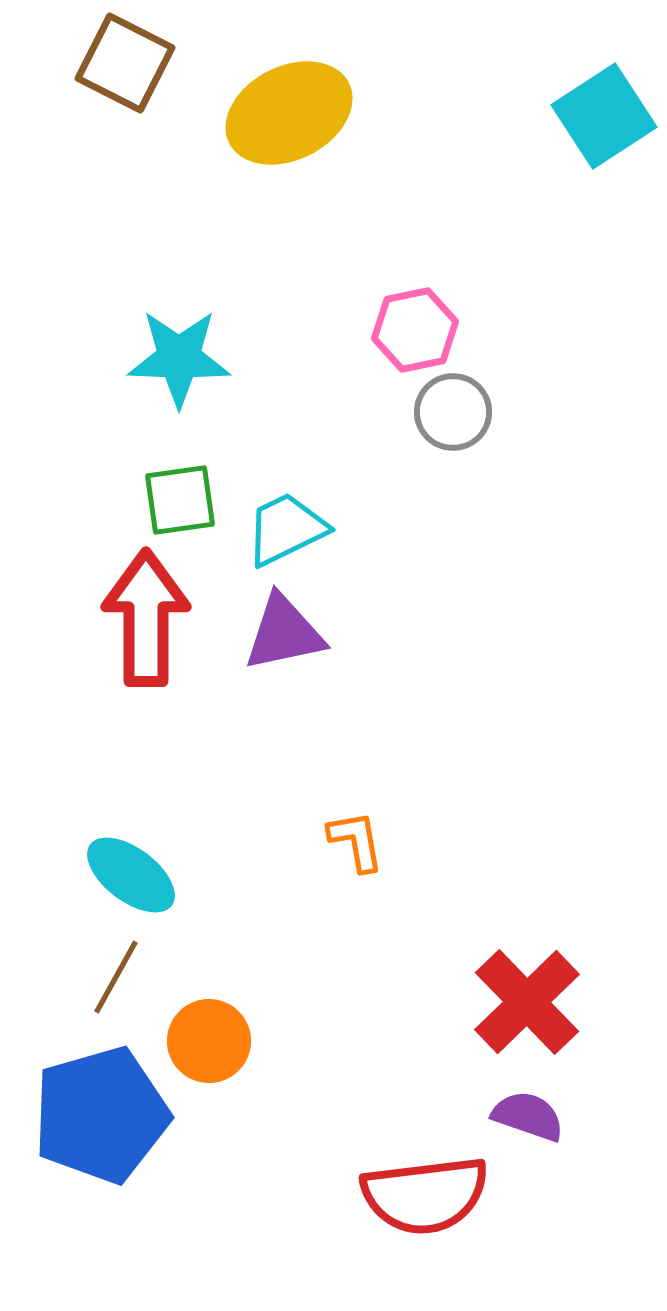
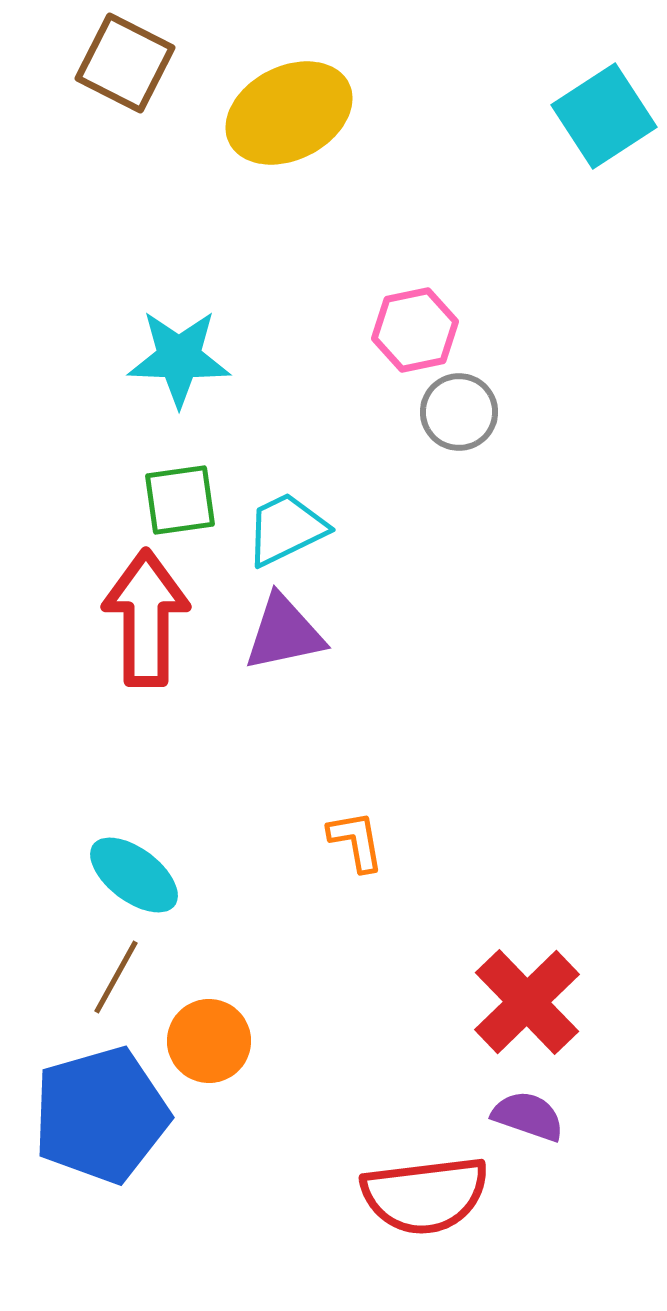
gray circle: moved 6 px right
cyan ellipse: moved 3 px right
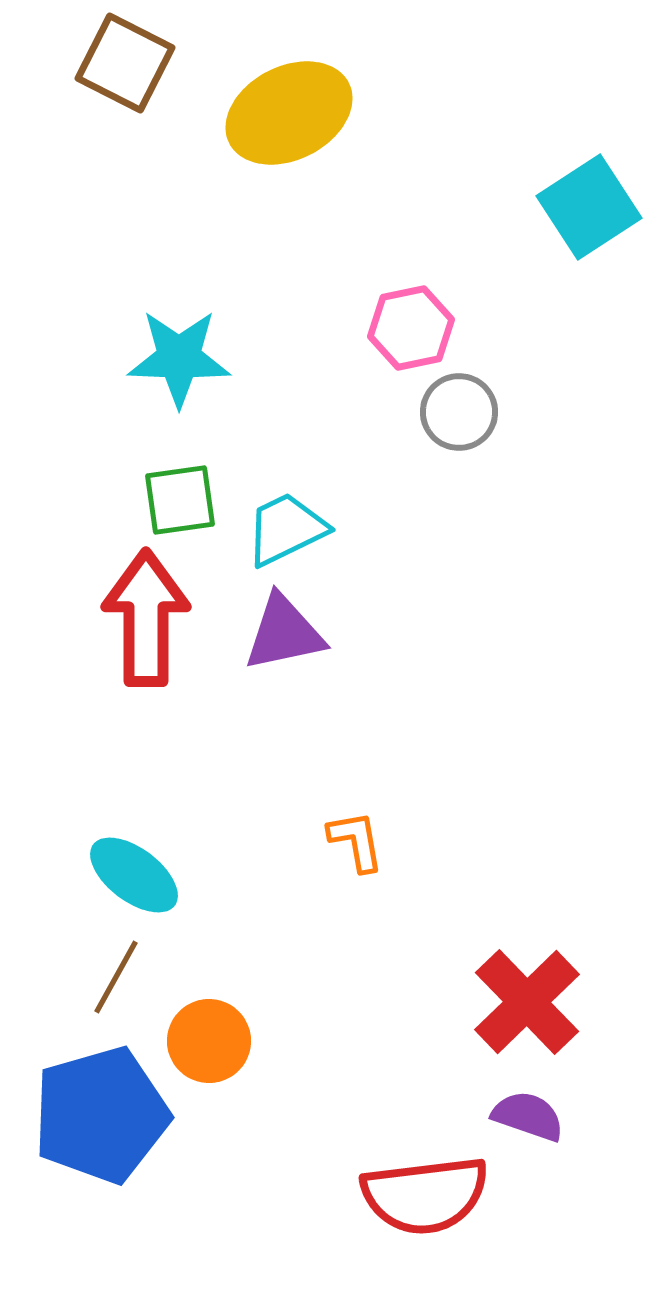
cyan square: moved 15 px left, 91 px down
pink hexagon: moved 4 px left, 2 px up
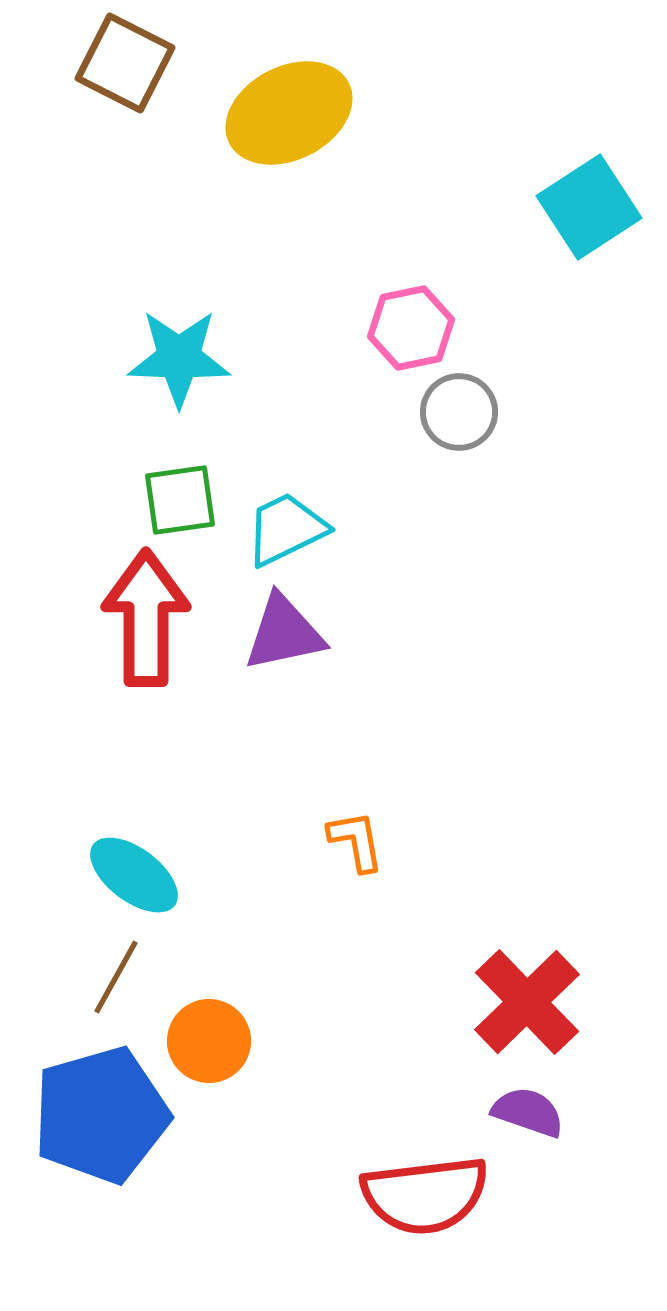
purple semicircle: moved 4 px up
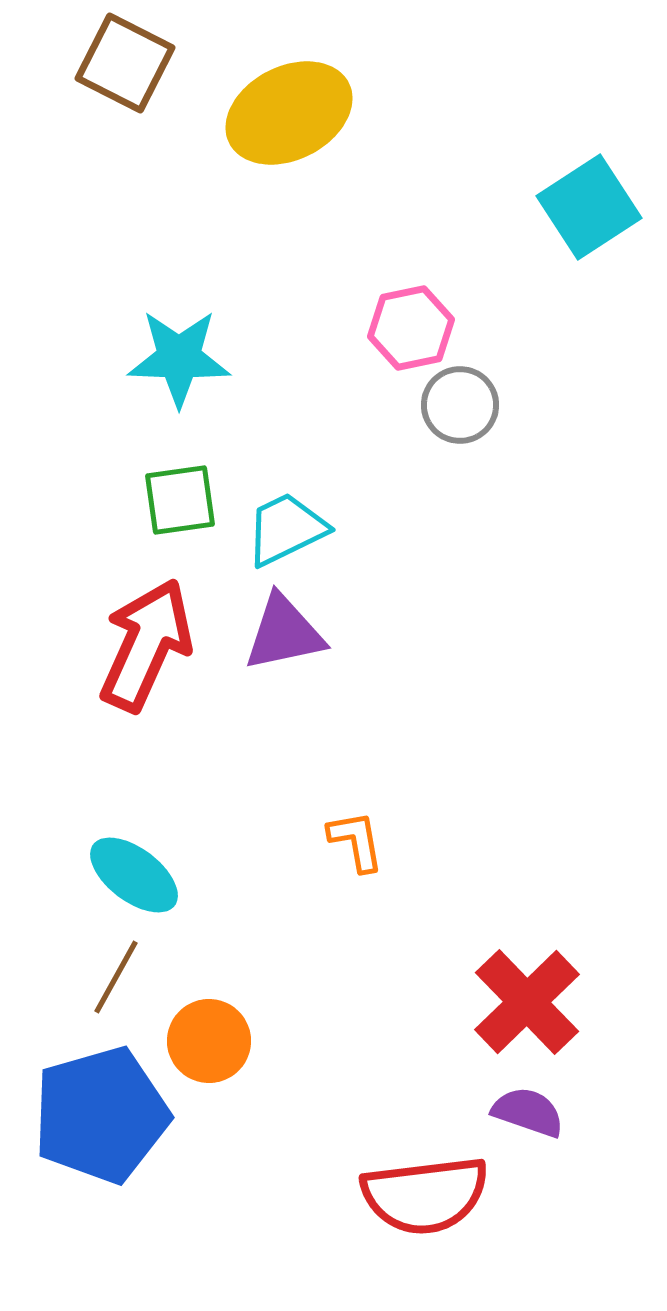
gray circle: moved 1 px right, 7 px up
red arrow: moved 27 px down; rotated 24 degrees clockwise
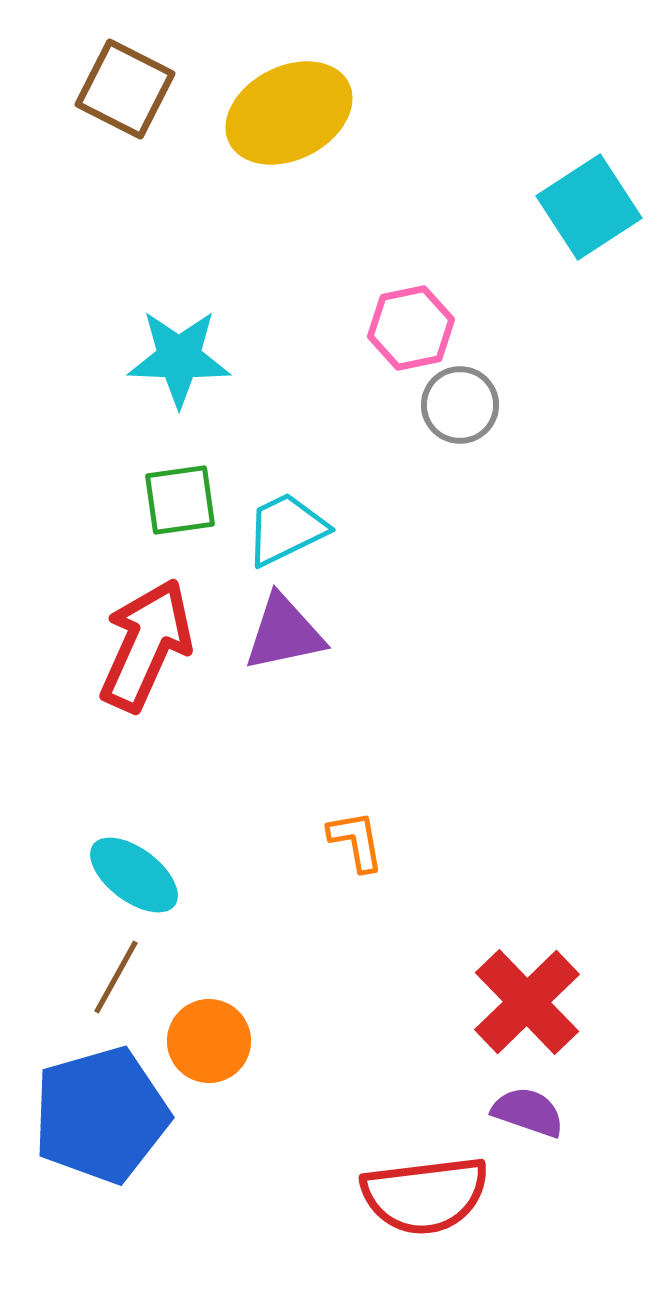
brown square: moved 26 px down
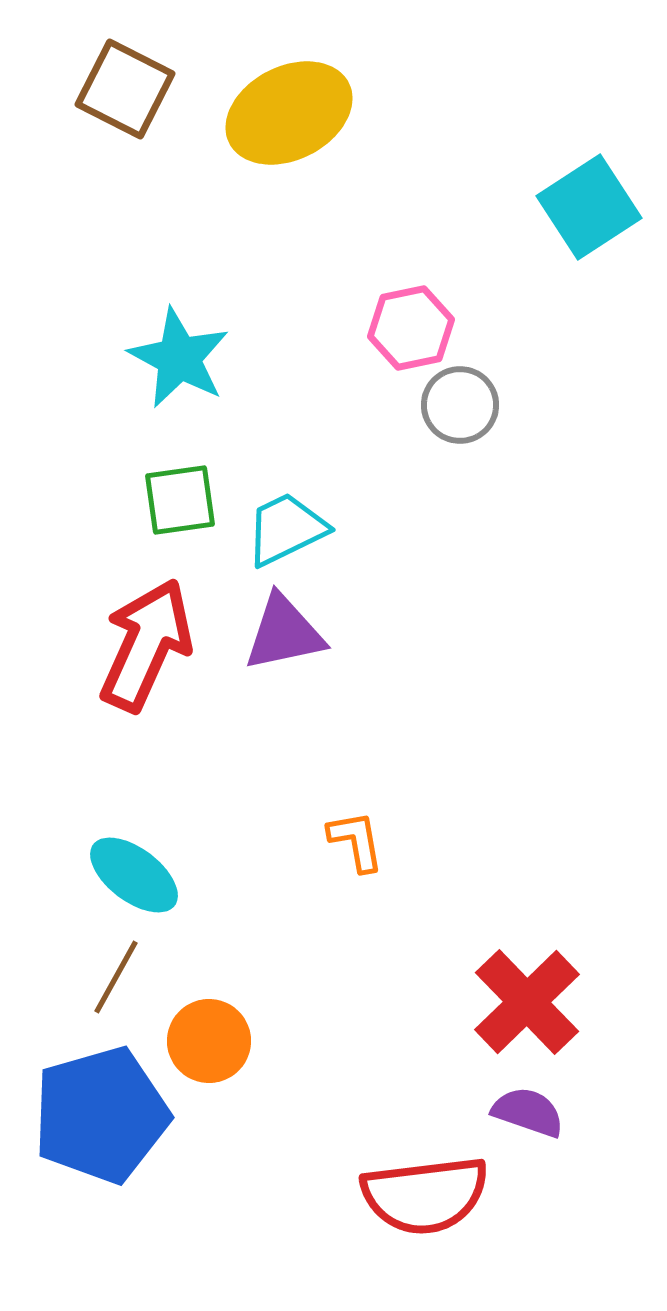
cyan star: rotated 26 degrees clockwise
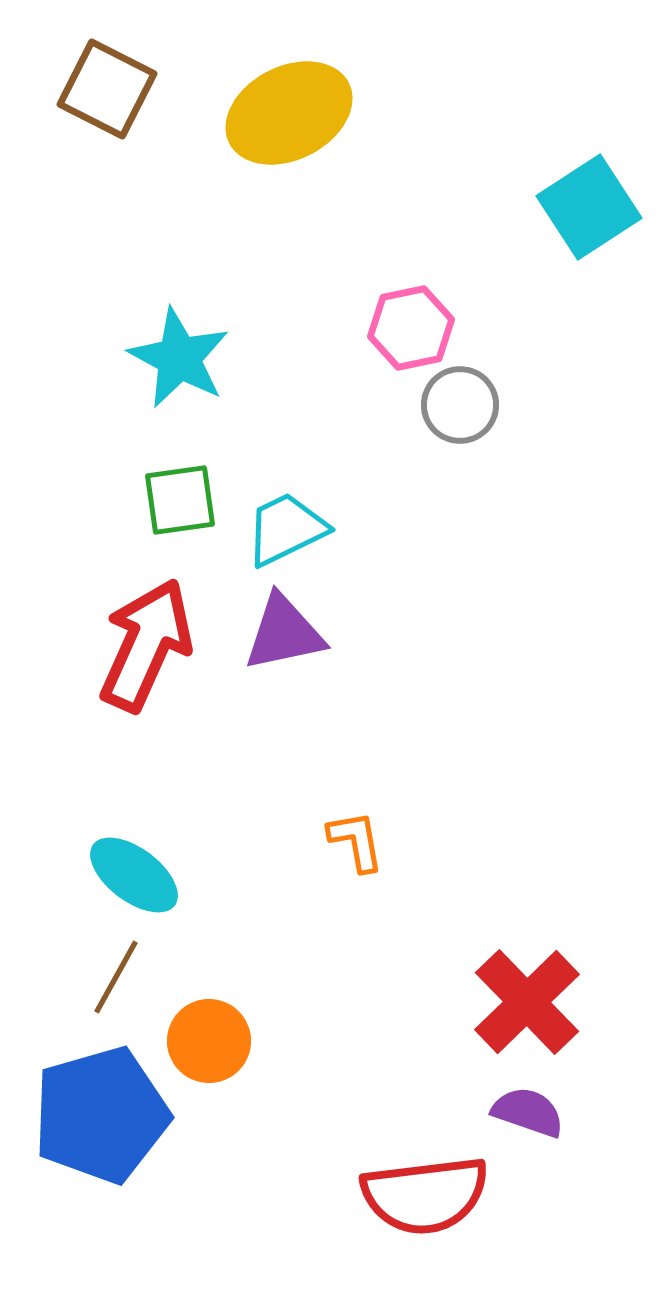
brown square: moved 18 px left
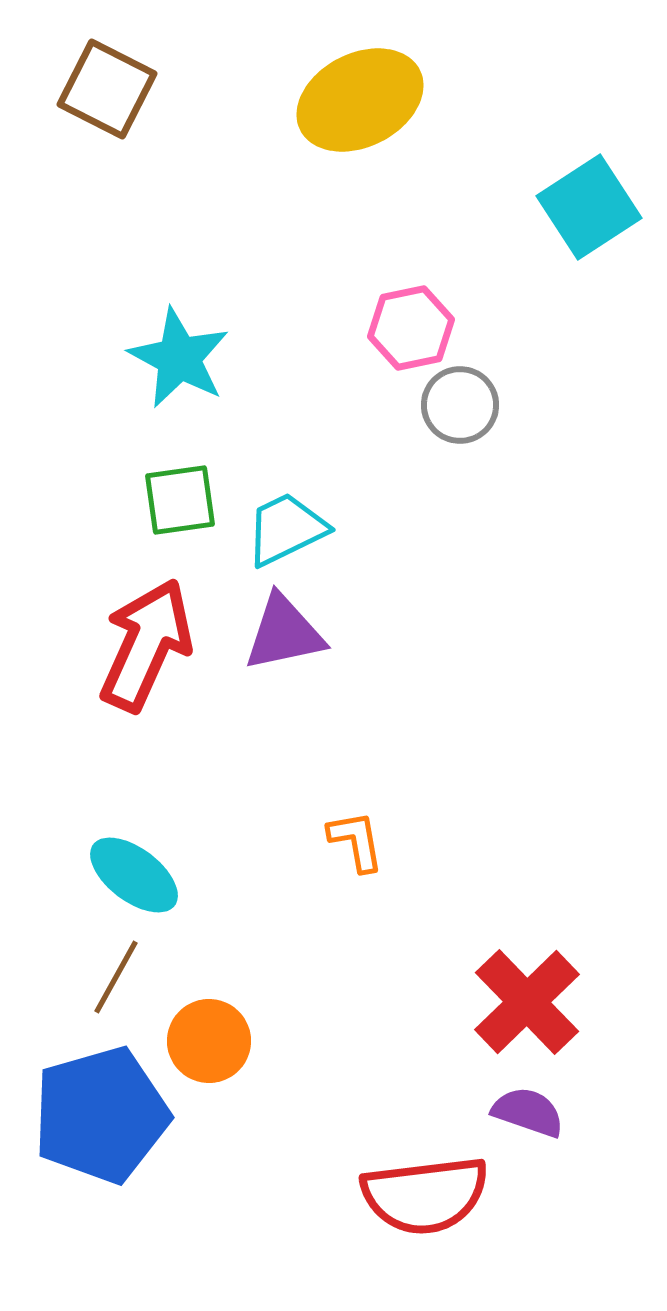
yellow ellipse: moved 71 px right, 13 px up
